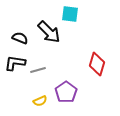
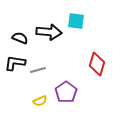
cyan square: moved 6 px right, 7 px down
black arrow: rotated 40 degrees counterclockwise
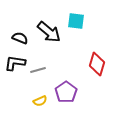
black arrow: rotated 35 degrees clockwise
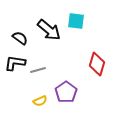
black arrow: moved 2 px up
black semicircle: rotated 14 degrees clockwise
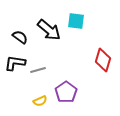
black semicircle: moved 1 px up
red diamond: moved 6 px right, 4 px up
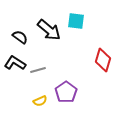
black L-shape: rotated 25 degrees clockwise
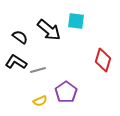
black L-shape: moved 1 px right, 1 px up
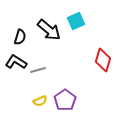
cyan square: rotated 30 degrees counterclockwise
black semicircle: rotated 70 degrees clockwise
purple pentagon: moved 1 px left, 8 px down
